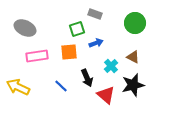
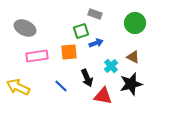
green square: moved 4 px right, 2 px down
black star: moved 2 px left, 1 px up
red triangle: moved 3 px left, 1 px down; rotated 30 degrees counterclockwise
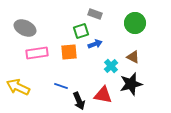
blue arrow: moved 1 px left, 1 px down
pink rectangle: moved 3 px up
black arrow: moved 8 px left, 23 px down
blue line: rotated 24 degrees counterclockwise
red triangle: moved 1 px up
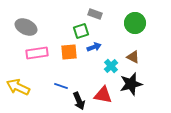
gray ellipse: moved 1 px right, 1 px up
blue arrow: moved 1 px left, 3 px down
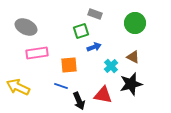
orange square: moved 13 px down
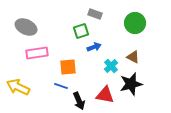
orange square: moved 1 px left, 2 px down
red triangle: moved 2 px right
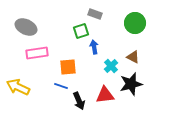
blue arrow: rotated 80 degrees counterclockwise
red triangle: rotated 18 degrees counterclockwise
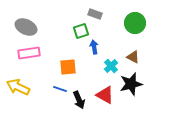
pink rectangle: moved 8 px left
blue line: moved 1 px left, 3 px down
red triangle: rotated 36 degrees clockwise
black arrow: moved 1 px up
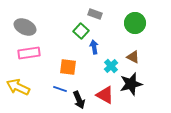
gray ellipse: moved 1 px left
green square: rotated 28 degrees counterclockwise
orange square: rotated 12 degrees clockwise
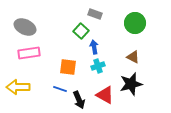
cyan cross: moved 13 px left; rotated 24 degrees clockwise
yellow arrow: rotated 25 degrees counterclockwise
